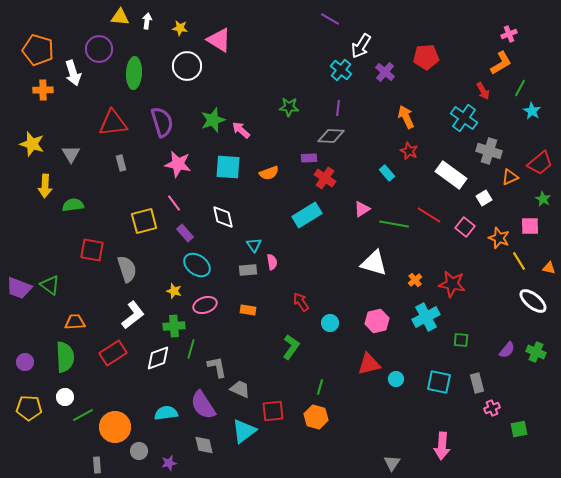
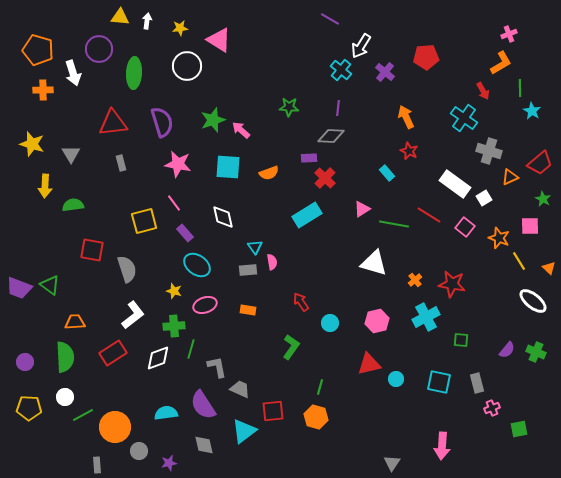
yellow star at (180, 28): rotated 14 degrees counterclockwise
green line at (520, 88): rotated 30 degrees counterclockwise
white rectangle at (451, 175): moved 4 px right, 9 px down
red cross at (325, 178): rotated 10 degrees clockwise
cyan triangle at (254, 245): moved 1 px right, 2 px down
orange triangle at (549, 268): rotated 32 degrees clockwise
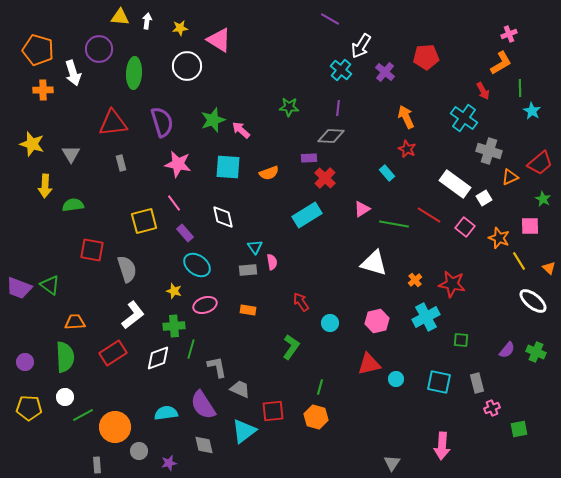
red star at (409, 151): moved 2 px left, 2 px up
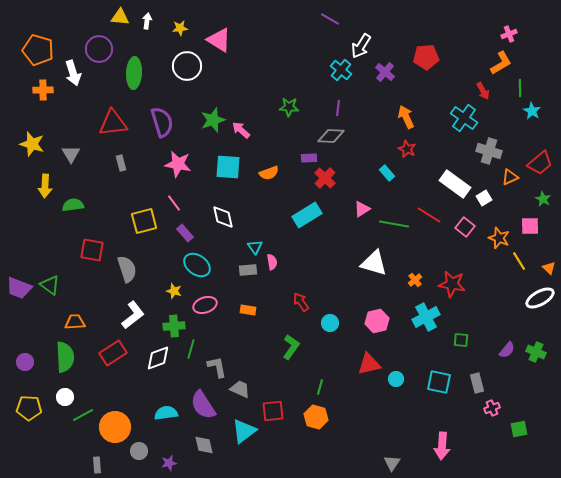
white ellipse at (533, 301): moved 7 px right, 3 px up; rotated 68 degrees counterclockwise
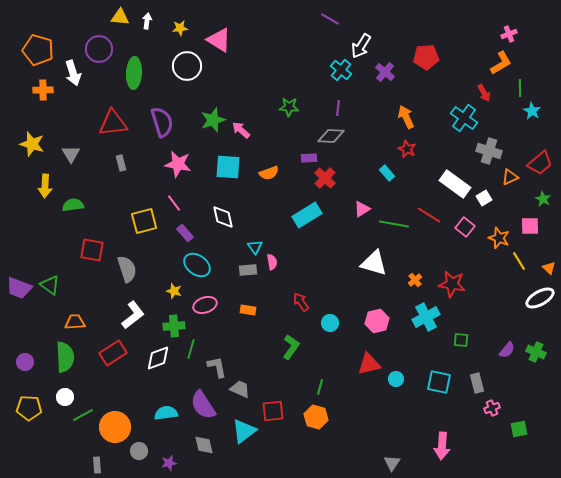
red arrow at (483, 91): moved 1 px right, 2 px down
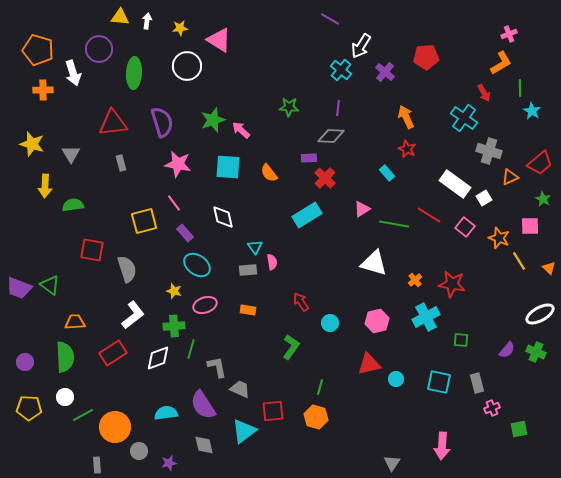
orange semicircle at (269, 173): rotated 72 degrees clockwise
white ellipse at (540, 298): moved 16 px down
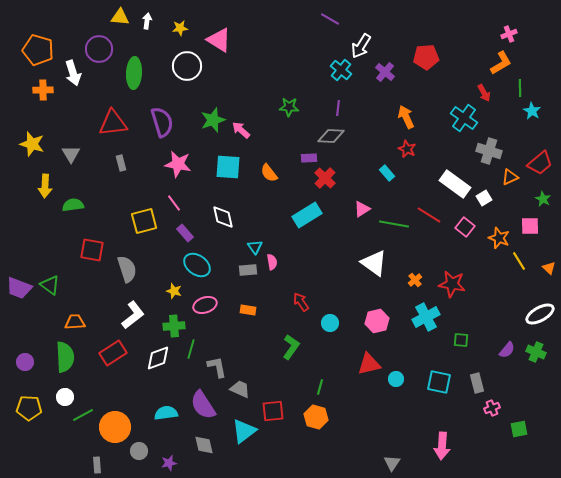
white triangle at (374, 263): rotated 20 degrees clockwise
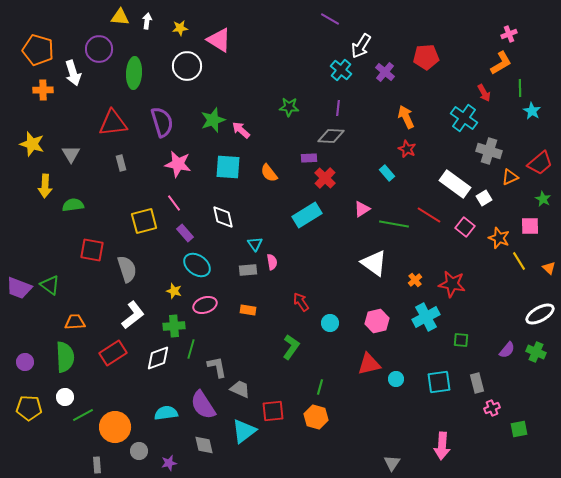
cyan triangle at (255, 247): moved 3 px up
cyan square at (439, 382): rotated 20 degrees counterclockwise
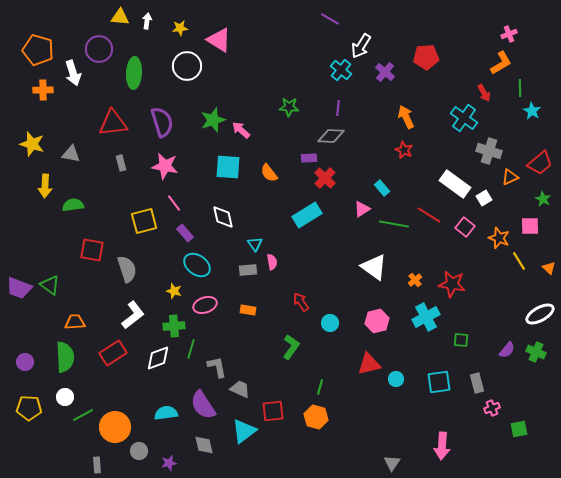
red star at (407, 149): moved 3 px left, 1 px down
gray triangle at (71, 154): rotated 48 degrees counterclockwise
pink star at (178, 164): moved 13 px left, 2 px down
cyan rectangle at (387, 173): moved 5 px left, 15 px down
white triangle at (374, 263): moved 4 px down
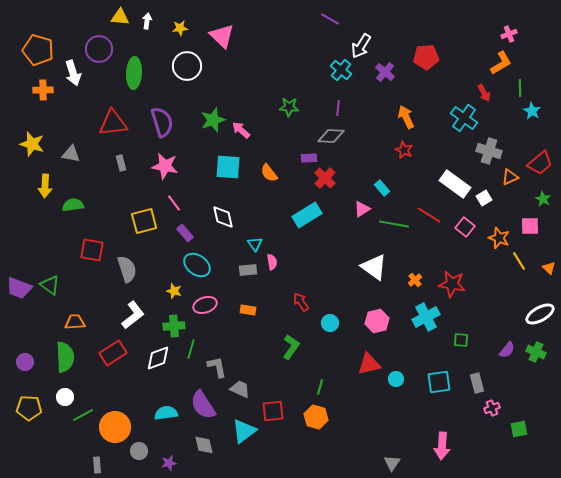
pink triangle at (219, 40): moved 3 px right, 4 px up; rotated 12 degrees clockwise
